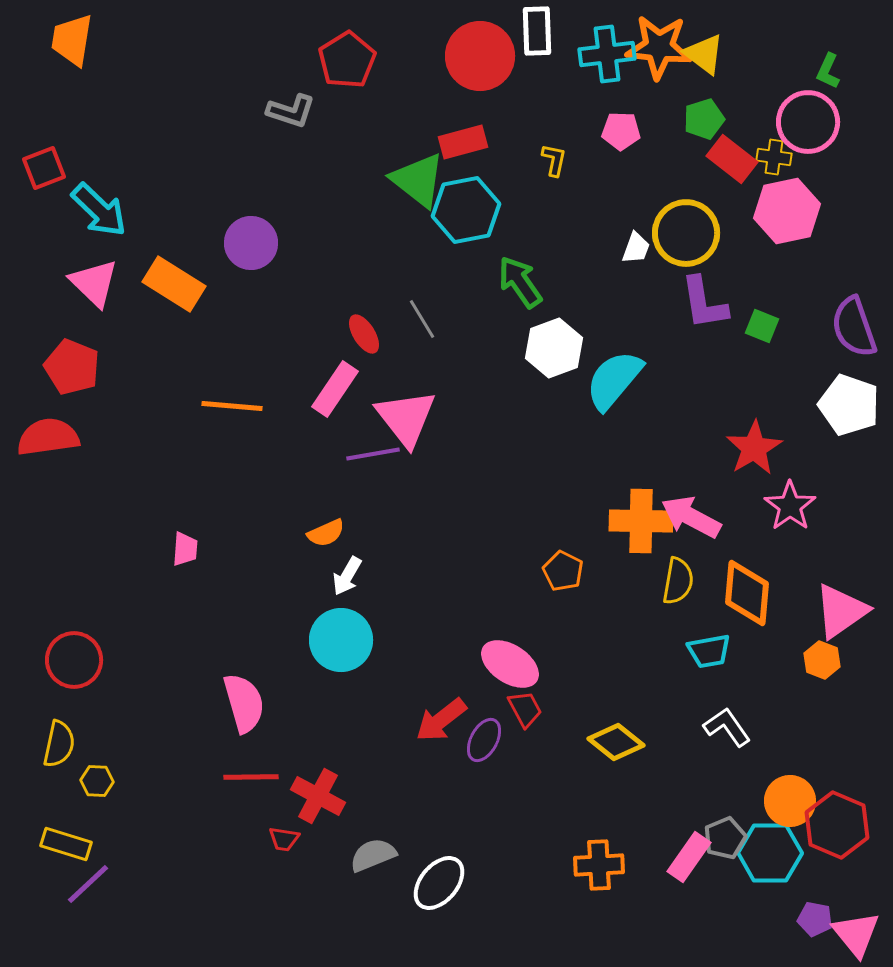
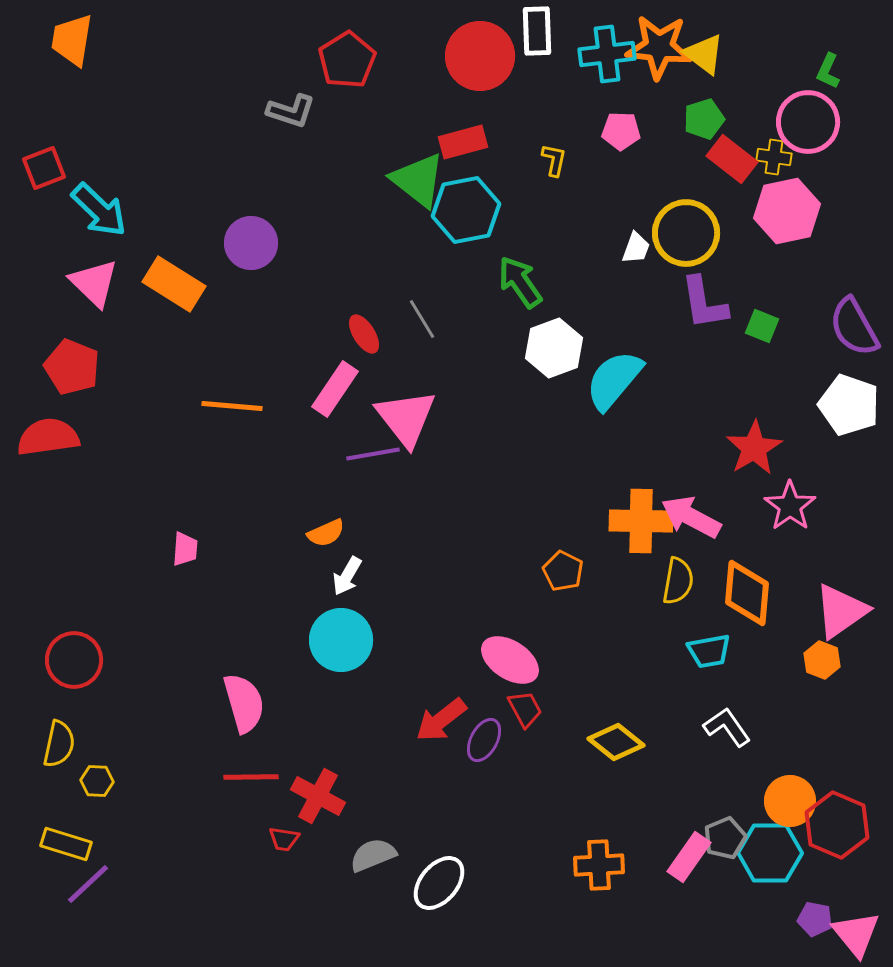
purple semicircle at (854, 327): rotated 10 degrees counterclockwise
pink ellipse at (510, 664): moved 4 px up
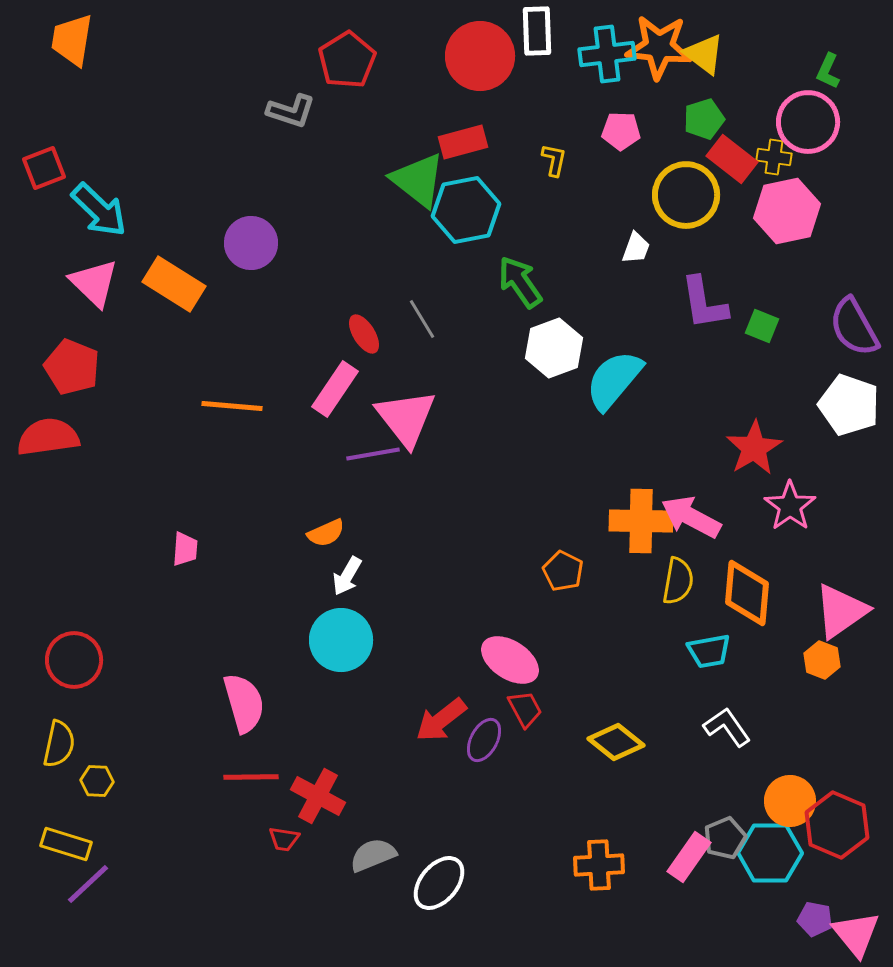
yellow circle at (686, 233): moved 38 px up
